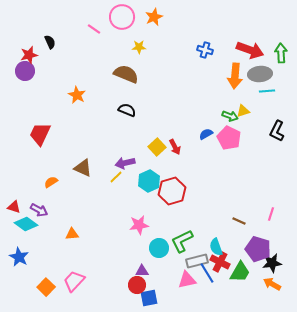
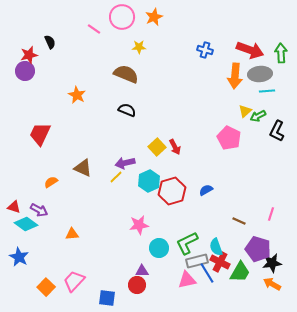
yellow triangle at (243, 111): moved 2 px right; rotated 24 degrees counterclockwise
green arrow at (230, 116): moved 28 px right; rotated 133 degrees clockwise
blue semicircle at (206, 134): moved 56 px down
green L-shape at (182, 241): moved 5 px right, 2 px down
blue square at (149, 298): moved 42 px left; rotated 18 degrees clockwise
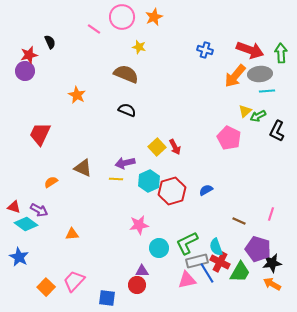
yellow star at (139, 47): rotated 16 degrees clockwise
orange arrow at (235, 76): rotated 35 degrees clockwise
yellow line at (116, 177): moved 2 px down; rotated 48 degrees clockwise
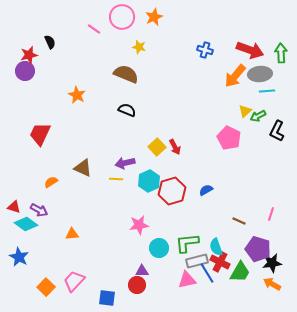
green L-shape at (187, 243): rotated 20 degrees clockwise
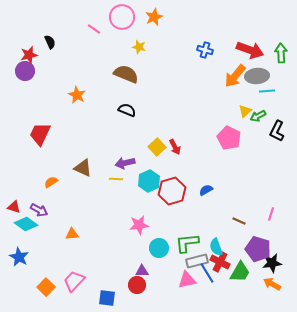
gray ellipse at (260, 74): moved 3 px left, 2 px down
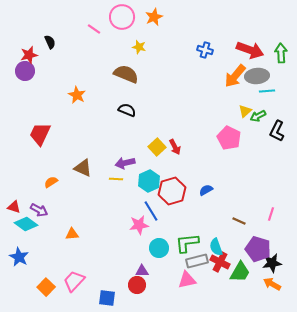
blue line at (207, 273): moved 56 px left, 62 px up
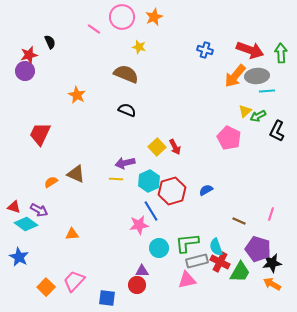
brown triangle at (83, 168): moved 7 px left, 6 px down
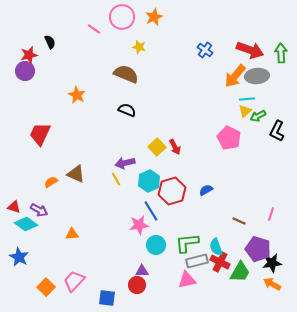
blue cross at (205, 50): rotated 21 degrees clockwise
cyan line at (267, 91): moved 20 px left, 8 px down
yellow line at (116, 179): rotated 56 degrees clockwise
cyan circle at (159, 248): moved 3 px left, 3 px up
